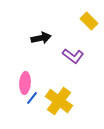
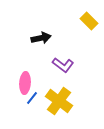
purple L-shape: moved 10 px left, 9 px down
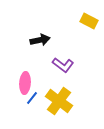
yellow rectangle: rotated 18 degrees counterclockwise
black arrow: moved 1 px left, 2 px down
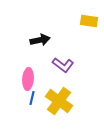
yellow rectangle: rotated 18 degrees counterclockwise
pink ellipse: moved 3 px right, 4 px up
blue line: rotated 24 degrees counterclockwise
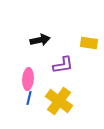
yellow rectangle: moved 22 px down
purple L-shape: rotated 45 degrees counterclockwise
blue line: moved 3 px left
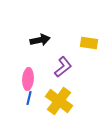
purple L-shape: moved 2 px down; rotated 30 degrees counterclockwise
